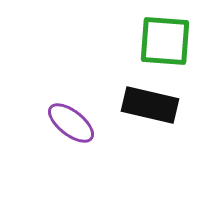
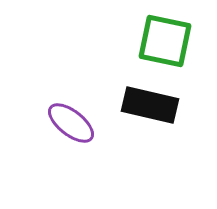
green square: rotated 8 degrees clockwise
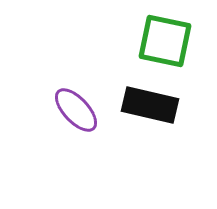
purple ellipse: moved 5 px right, 13 px up; rotated 9 degrees clockwise
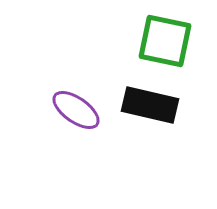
purple ellipse: rotated 12 degrees counterclockwise
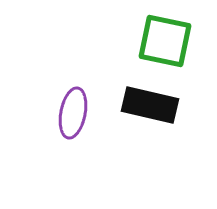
purple ellipse: moved 3 px left, 3 px down; rotated 66 degrees clockwise
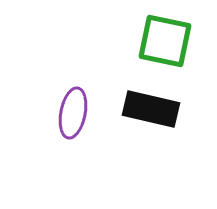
black rectangle: moved 1 px right, 4 px down
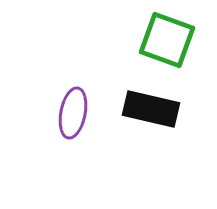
green square: moved 2 px right, 1 px up; rotated 8 degrees clockwise
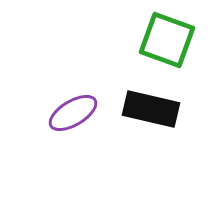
purple ellipse: rotated 48 degrees clockwise
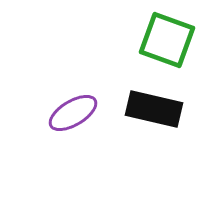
black rectangle: moved 3 px right
